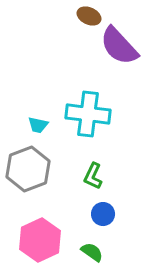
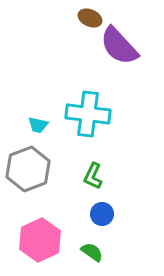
brown ellipse: moved 1 px right, 2 px down
blue circle: moved 1 px left
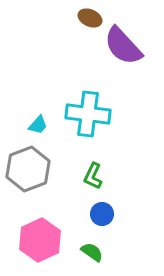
purple semicircle: moved 4 px right
cyan trapezoid: rotated 60 degrees counterclockwise
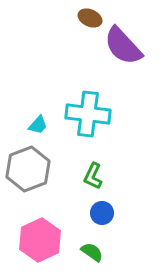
blue circle: moved 1 px up
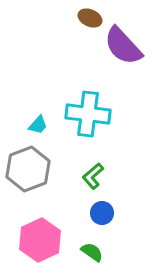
green L-shape: rotated 24 degrees clockwise
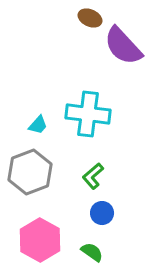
gray hexagon: moved 2 px right, 3 px down
pink hexagon: rotated 6 degrees counterclockwise
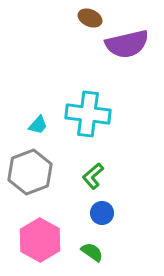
purple semicircle: moved 4 px right, 2 px up; rotated 60 degrees counterclockwise
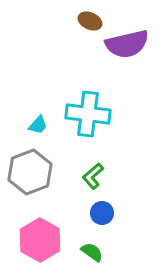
brown ellipse: moved 3 px down
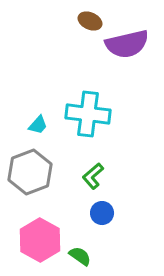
green semicircle: moved 12 px left, 4 px down
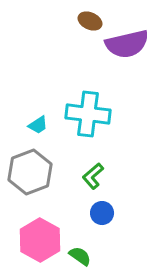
cyan trapezoid: rotated 15 degrees clockwise
